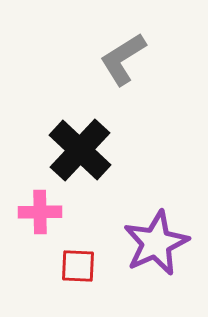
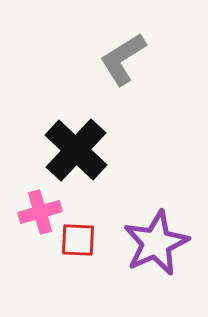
black cross: moved 4 px left
pink cross: rotated 15 degrees counterclockwise
red square: moved 26 px up
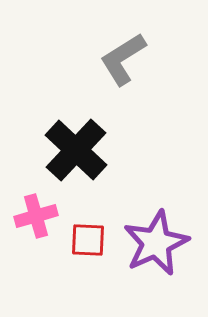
pink cross: moved 4 px left, 4 px down
red square: moved 10 px right
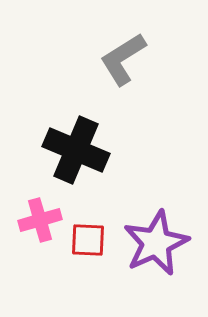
black cross: rotated 20 degrees counterclockwise
pink cross: moved 4 px right, 4 px down
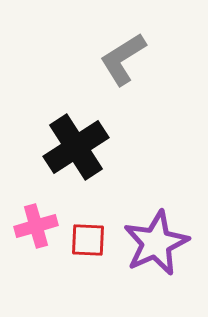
black cross: moved 3 px up; rotated 34 degrees clockwise
pink cross: moved 4 px left, 6 px down
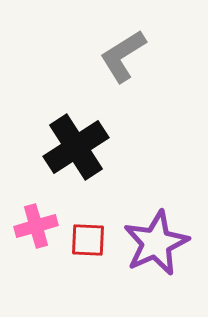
gray L-shape: moved 3 px up
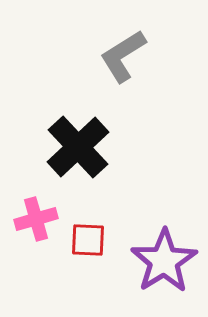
black cross: moved 2 px right; rotated 10 degrees counterclockwise
pink cross: moved 7 px up
purple star: moved 8 px right, 18 px down; rotated 8 degrees counterclockwise
